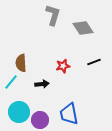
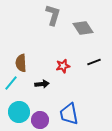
cyan line: moved 1 px down
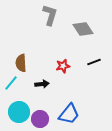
gray L-shape: moved 3 px left
gray diamond: moved 1 px down
blue trapezoid: rotated 130 degrees counterclockwise
purple circle: moved 1 px up
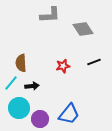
gray L-shape: rotated 70 degrees clockwise
black arrow: moved 10 px left, 2 px down
cyan circle: moved 4 px up
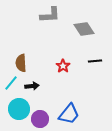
gray diamond: moved 1 px right
black line: moved 1 px right, 1 px up; rotated 16 degrees clockwise
red star: rotated 24 degrees counterclockwise
cyan circle: moved 1 px down
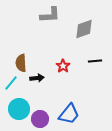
gray diamond: rotated 75 degrees counterclockwise
black arrow: moved 5 px right, 8 px up
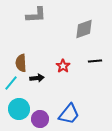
gray L-shape: moved 14 px left
